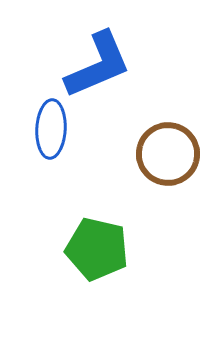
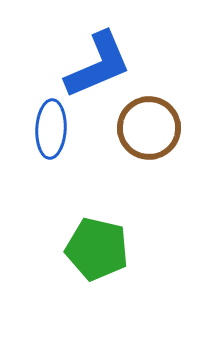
brown circle: moved 19 px left, 26 px up
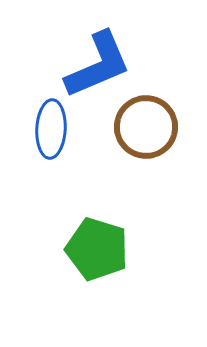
brown circle: moved 3 px left, 1 px up
green pentagon: rotated 4 degrees clockwise
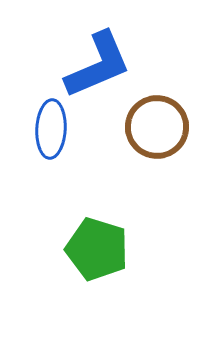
brown circle: moved 11 px right
